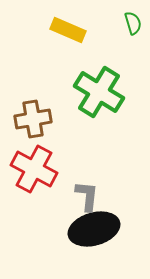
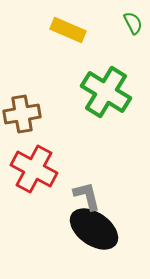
green semicircle: rotated 10 degrees counterclockwise
green cross: moved 7 px right
brown cross: moved 11 px left, 5 px up
gray L-shape: rotated 20 degrees counterclockwise
black ellipse: rotated 51 degrees clockwise
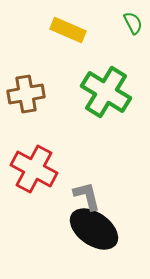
brown cross: moved 4 px right, 20 px up
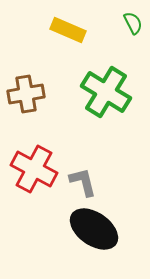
gray L-shape: moved 4 px left, 14 px up
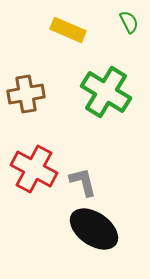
green semicircle: moved 4 px left, 1 px up
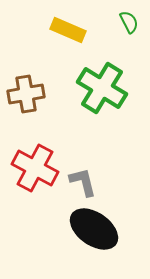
green cross: moved 4 px left, 4 px up
red cross: moved 1 px right, 1 px up
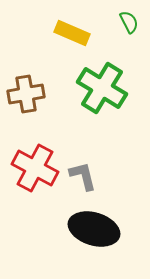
yellow rectangle: moved 4 px right, 3 px down
gray L-shape: moved 6 px up
black ellipse: rotated 18 degrees counterclockwise
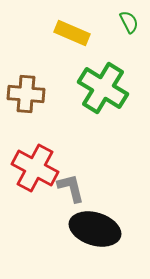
green cross: moved 1 px right
brown cross: rotated 15 degrees clockwise
gray L-shape: moved 12 px left, 12 px down
black ellipse: moved 1 px right
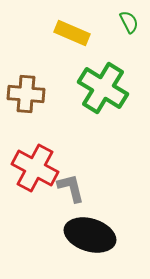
black ellipse: moved 5 px left, 6 px down
